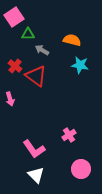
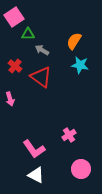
orange semicircle: moved 2 px right, 1 px down; rotated 72 degrees counterclockwise
red triangle: moved 5 px right, 1 px down
white triangle: rotated 18 degrees counterclockwise
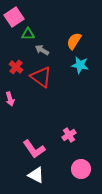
red cross: moved 1 px right, 1 px down
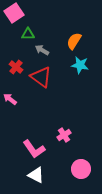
pink square: moved 4 px up
pink arrow: rotated 144 degrees clockwise
pink cross: moved 5 px left
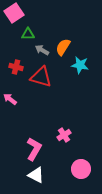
orange semicircle: moved 11 px left, 6 px down
red cross: rotated 24 degrees counterclockwise
red triangle: rotated 20 degrees counterclockwise
pink L-shape: rotated 115 degrees counterclockwise
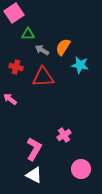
red triangle: moved 2 px right; rotated 20 degrees counterclockwise
white triangle: moved 2 px left
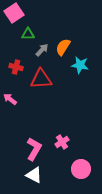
gray arrow: rotated 104 degrees clockwise
red triangle: moved 2 px left, 2 px down
pink cross: moved 2 px left, 7 px down
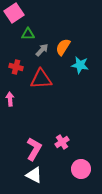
pink arrow: rotated 48 degrees clockwise
